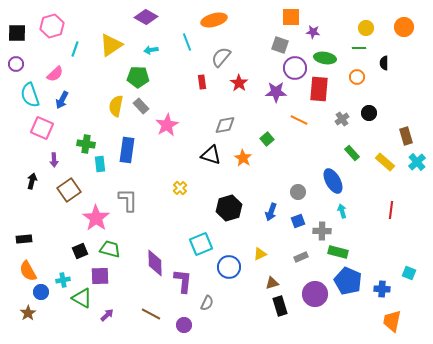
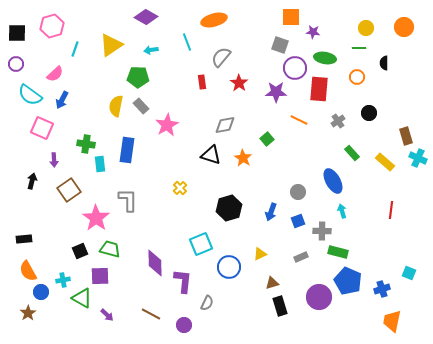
cyan semicircle at (30, 95): rotated 35 degrees counterclockwise
gray cross at (342, 119): moved 4 px left, 2 px down
cyan cross at (417, 162): moved 1 px right, 4 px up; rotated 24 degrees counterclockwise
blue cross at (382, 289): rotated 21 degrees counterclockwise
purple circle at (315, 294): moved 4 px right, 3 px down
purple arrow at (107, 315): rotated 88 degrees clockwise
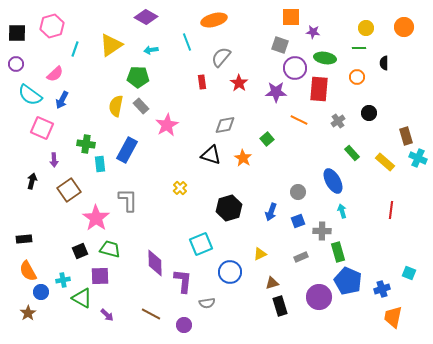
blue rectangle at (127, 150): rotated 20 degrees clockwise
green rectangle at (338, 252): rotated 60 degrees clockwise
blue circle at (229, 267): moved 1 px right, 5 px down
gray semicircle at (207, 303): rotated 56 degrees clockwise
orange trapezoid at (392, 321): moved 1 px right, 4 px up
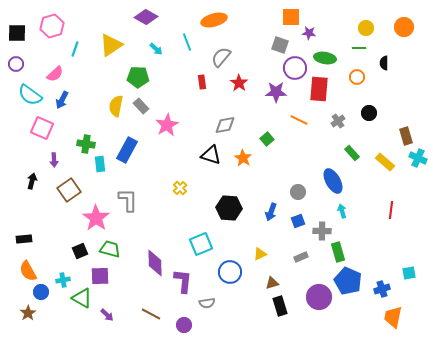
purple star at (313, 32): moved 4 px left, 1 px down
cyan arrow at (151, 50): moved 5 px right, 1 px up; rotated 128 degrees counterclockwise
black hexagon at (229, 208): rotated 20 degrees clockwise
cyan square at (409, 273): rotated 32 degrees counterclockwise
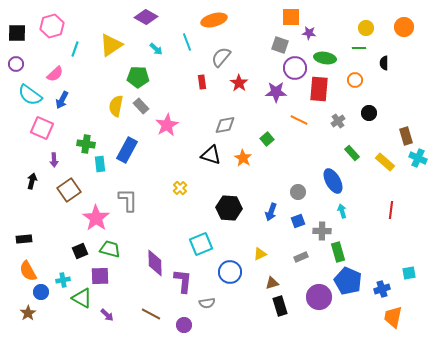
orange circle at (357, 77): moved 2 px left, 3 px down
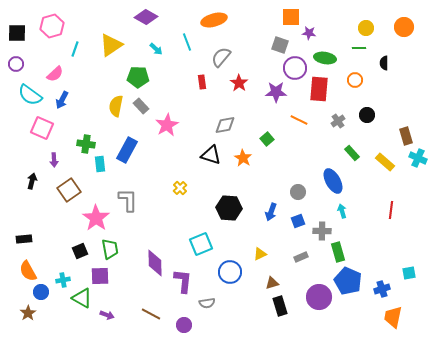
black circle at (369, 113): moved 2 px left, 2 px down
green trapezoid at (110, 249): rotated 65 degrees clockwise
purple arrow at (107, 315): rotated 24 degrees counterclockwise
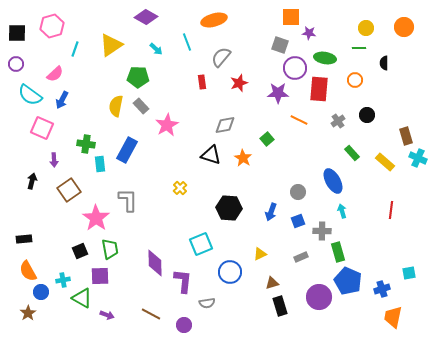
red star at (239, 83): rotated 18 degrees clockwise
purple star at (276, 92): moved 2 px right, 1 px down
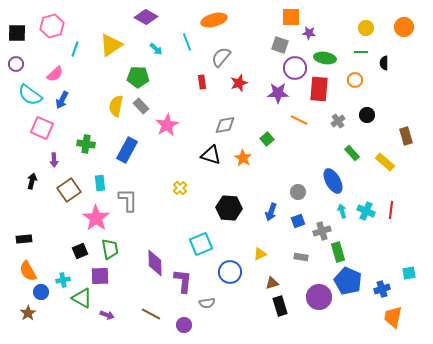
green line at (359, 48): moved 2 px right, 4 px down
cyan cross at (418, 158): moved 52 px left, 53 px down
cyan rectangle at (100, 164): moved 19 px down
gray cross at (322, 231): rotated 18 degrees counterclockwise
gray rectangle at (301, 257): rotated 32 degrees clockwise
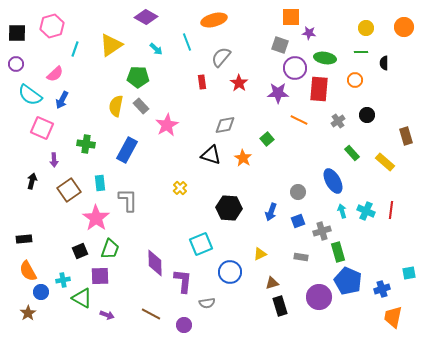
red star at (239, 83): rotated 18 degrees counterclockwise
green trapezoid at (110, 249): rotated 30 degrees clockwise
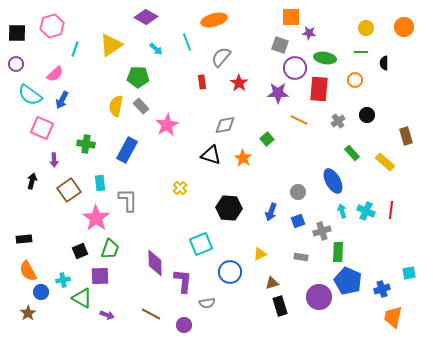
green rectangle at (338, 252): rotated 18 degrees clockwise
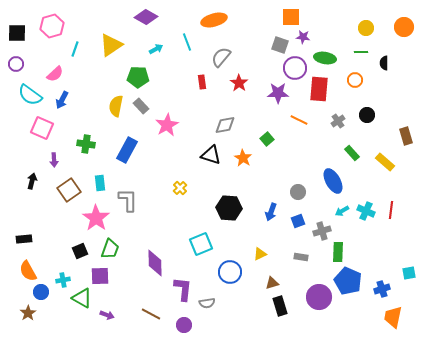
purple star at (309, 33): moved 6 px left, 4 px down
cyan arrow at (156, 49): rotated 72 degrees counterclockwise
cyan arrow at (342, 211): rotated 104 degrees counterclockwise
purple L-shape at (183, 281): moved 8 px down
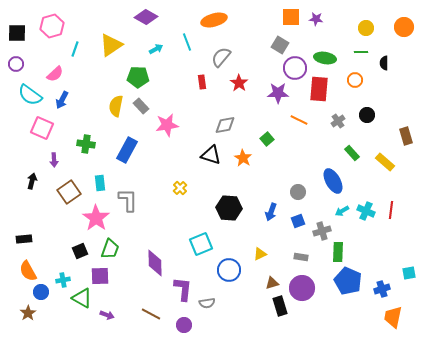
purple star at (303, 37): moved 13 px right, 18 px up
gray square at (280, 45): rotated 12 degrees clockwise
pink star at (167, 125): rotated 20 degrees clockwise
brown square at (69, 190): moved 2 px down
blue circle at (230, 272): moved 1 px left, 2 px up
purple circle at (319, 297): moved 17 px left, 9 px up
